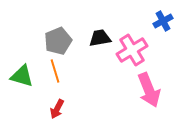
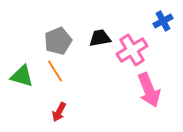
orange line: rotated 15 degrees counterclockwise
red arrow: moved 2 px right, 3 px down
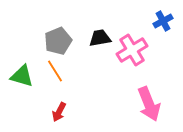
pink arrow: moved 14 px down
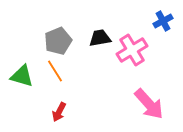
pink arrow: rotated 20 degrees counterclockwise
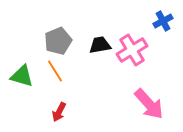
black trapezoid: moved 7 px down
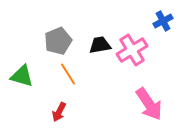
orange line: moved 13 px right, 3 px down
pink arrow: rotated 8 degrees clockwise
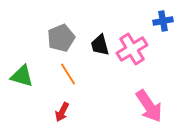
blue cross: rotated 18 degrees clockwise
gray pentagon: moved 3 px right, 3 px up
black trapezoid: rotated 95 degrees counterclockwise
pink cross: moved 1 px up
pink arrow: moved 2 px down
red arrow: moved 3 px right
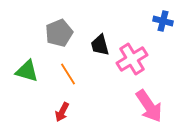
blue cross: rotated 24 degrees clockwise
gray pentagon: moved 2 px left, 5 px up
pink cross: moved 10 px down
green triangle: moved 5 px right, 5 px up
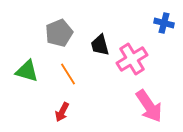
blue cross: moved 1 px right, 2 px down
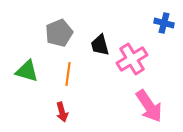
orange line: rotated 40 degrees clockwise
red arrow: rotated 42 degrees counterclockwise
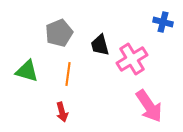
blue cross: moved 1 px left, 1 px up
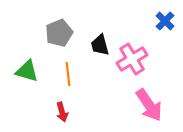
blue cross: moved 2 px right, 1 px up; rotated 30 degrees clockwise
orange line: rotated 15 degrees counterclockwise
pink arrow: moved 1 px up
